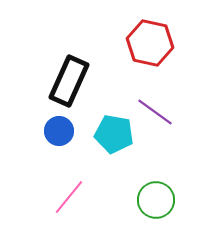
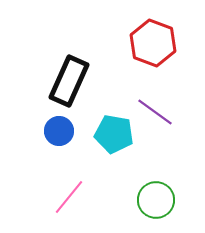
red hexagon: moved 3 px right; rotated 9 degrees clockwise
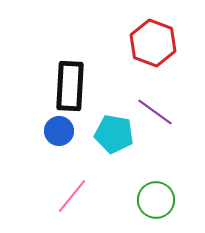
black rectangle: moved 1 px right, 5 px down; rotated 21 degrees counterclockwise
pink line: moved 3 px right, 1 px up
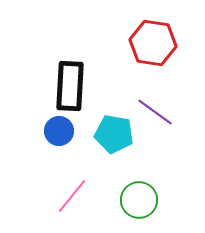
red hexagon: rotated 12 degrees counterclockwise
green circle: moved 17 px left
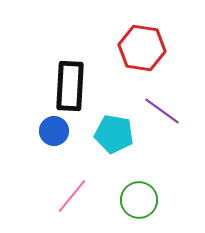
red hexagon: moved 11 px left, 5 px down
purple line: moved 7 px right, 1 px up
blue circle: moved 5 px left
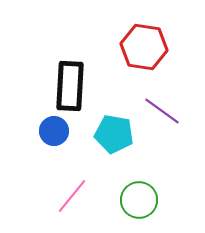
red hexagon: moved 2 px right, 1 px up
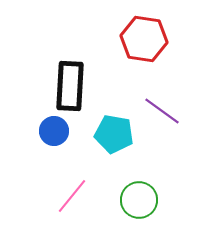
red hexagon: moved 8 px up
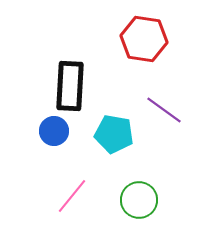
purple line: moved 2 px right, 1 px up
